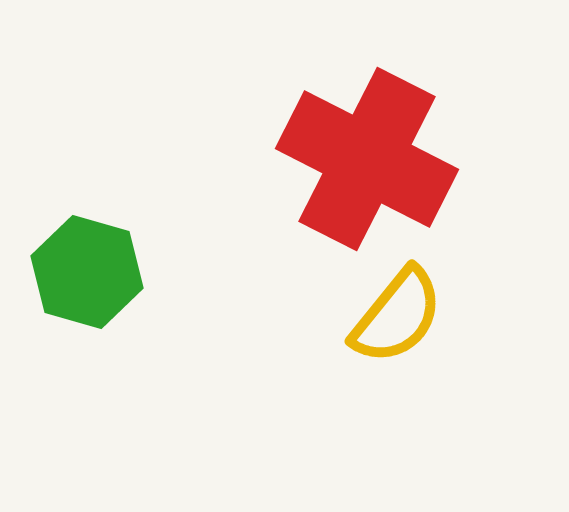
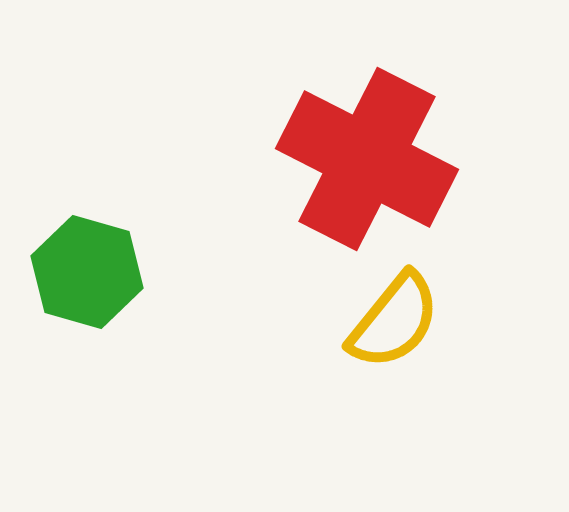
yellow semicircle: moved 3 px left, 5 px down
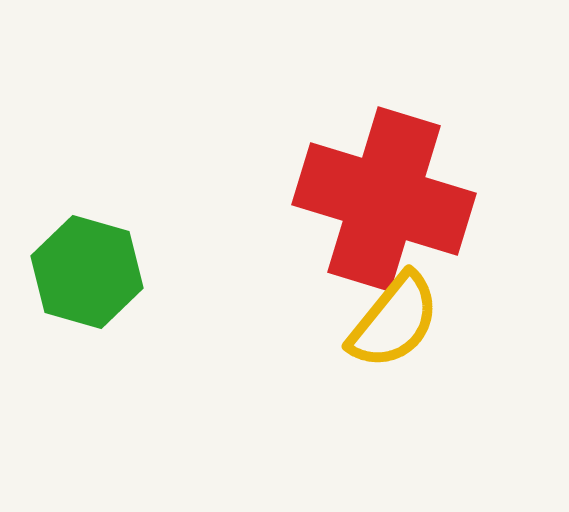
red cross: moved 17 px right, 40 px down; rotated 10 degrees counterclockwise
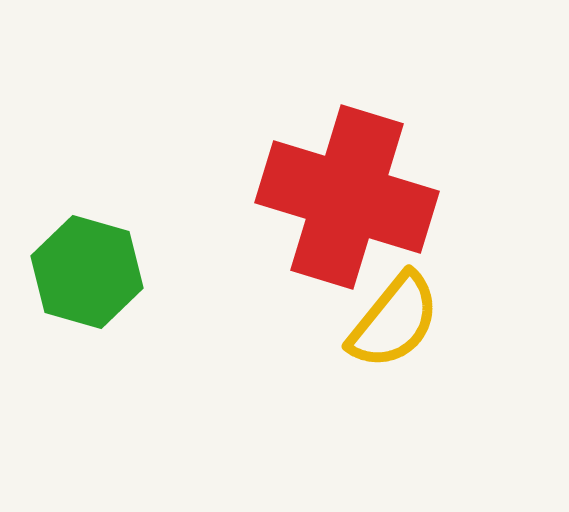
red cross: moved 37 px left, 2 px up
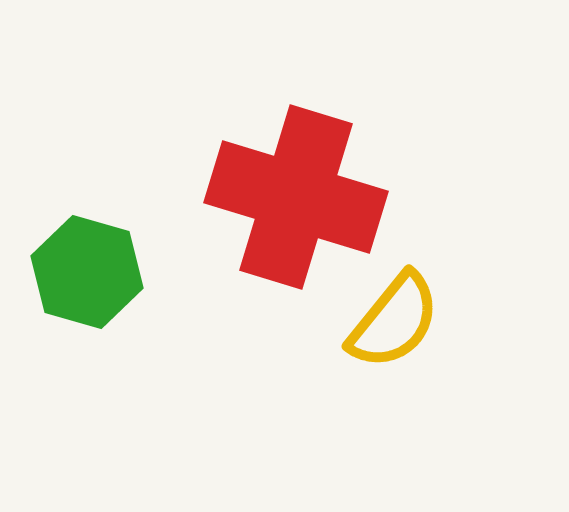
red cross: moved 51 px left
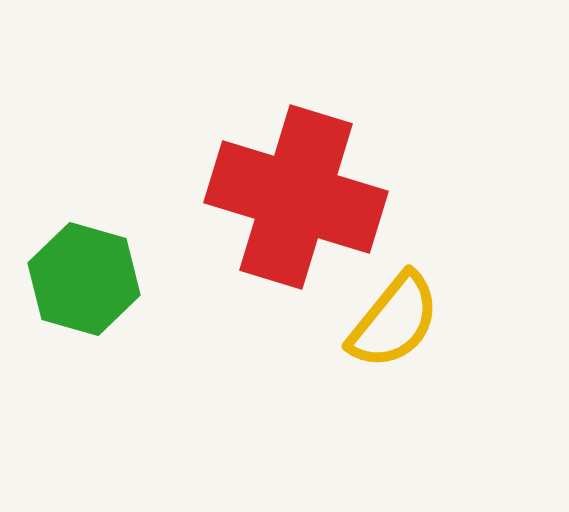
green hexagon: moved 3 px left, 7 px down
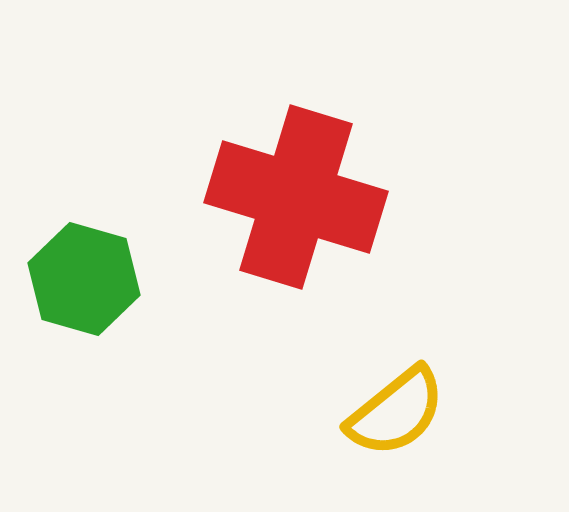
yellow semicircle: moved 2 px right, 91 px down; rotated 12 degrees clockwise
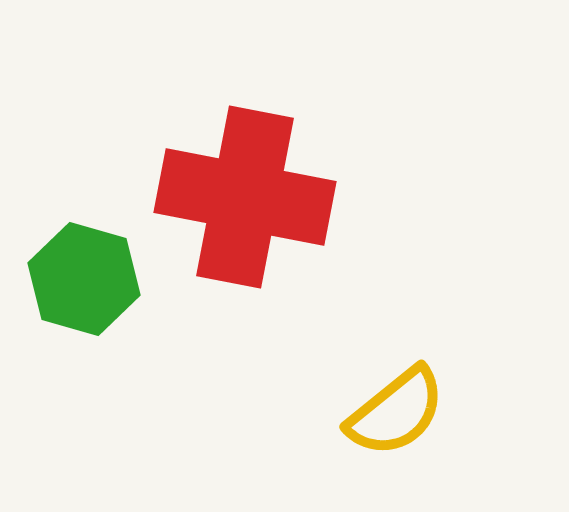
red cross: moved 51 px left; rotated 6 degrees counterclockwise
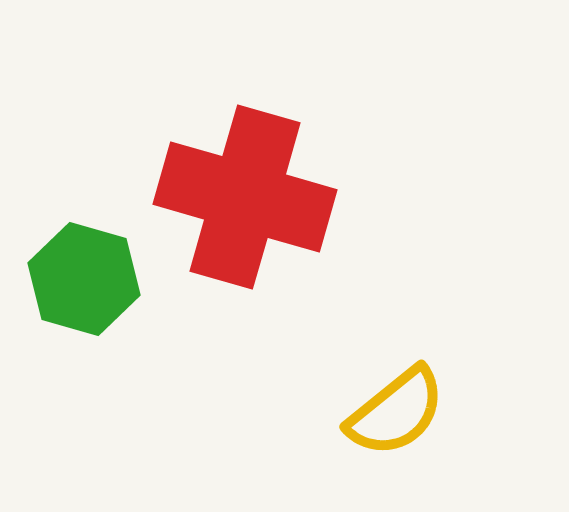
red cross: rotated 5 degrees clockwise
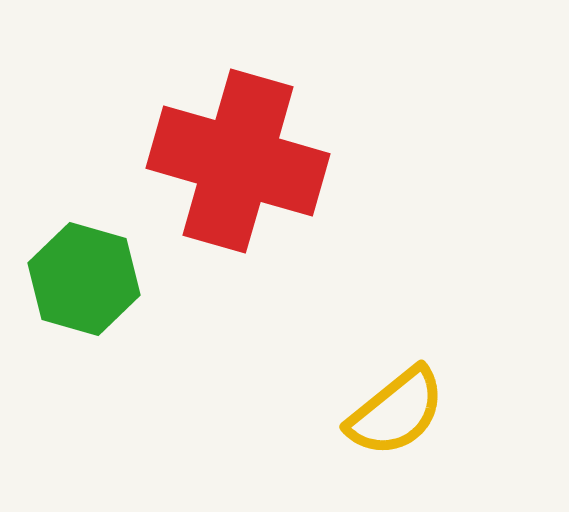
red cross: moved 7 px left, 36 px up
